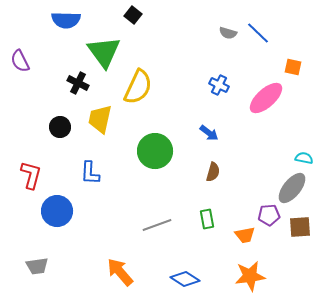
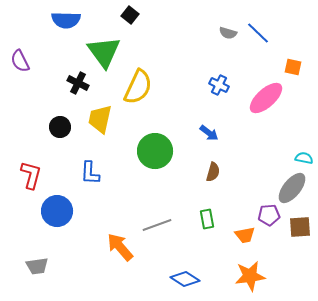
black square: moved 3 px left
orange arrow: moved 25 px up
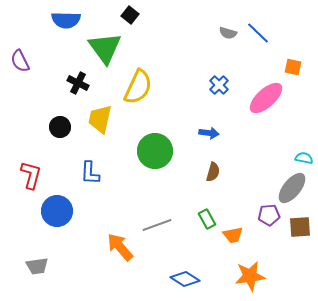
green triangle: moved 1 px right, 4 px up
blue cross: rotated 18 degrees clockwise
blue arrow: rotated 30 degrees counterclockwise
green rectangle: rotated 18 degrees counterclockwise
orange trapezoid: moved 12 px left
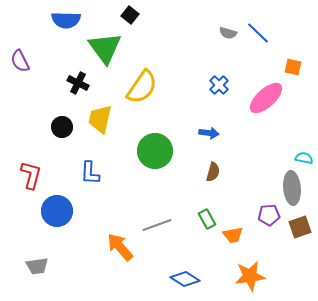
yellow semicircle: moved 4 px right; rotated 9 degrees clockwise
black circle: moved 2 px right
gray ellipse: rotated 44 degrees counterclockwise
brown square: rotated 15 degrees counterclockwise
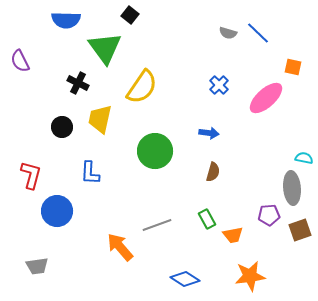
brown square: moved 3 px down
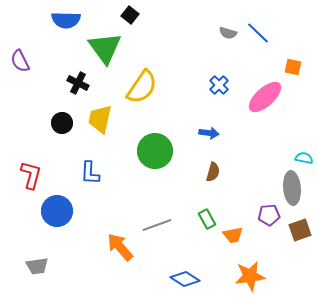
pink ellipse: moved 1 px left, 1 px up
black circle: moved 4 px up
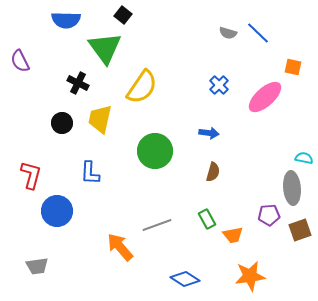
black square: moved 7 px left
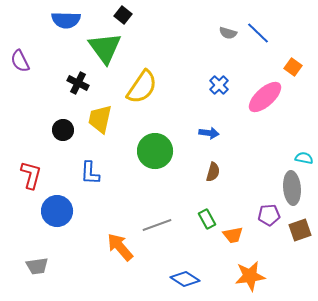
orange square: rotated 24 degrees clockwise
black circle: moved 1 px right, 7 px down
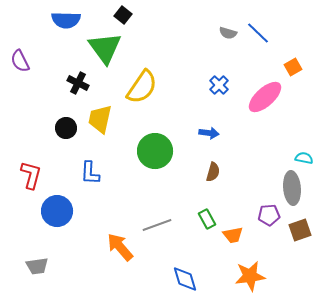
orange square: rotated 24 degrees clockwise
black circle: moved 3 px right, 2 px up
blue diamond: rotated 40 degrees clockwise
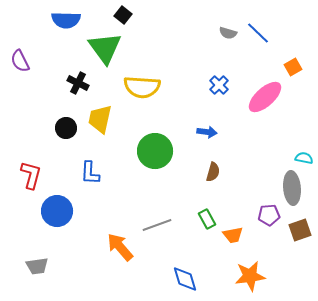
yellow semicircle: rotated 60 degrees clockwise
blue arrow: moved 2 px left, 1 px up
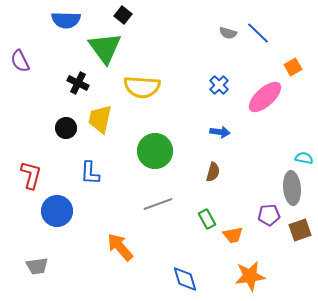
blue arrow: moved 13 px right
gray line: moved 1 px right, 21 px up
